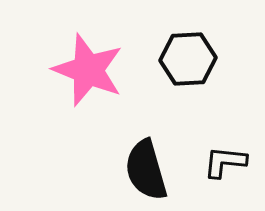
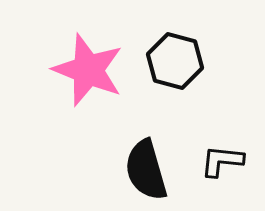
black hexagon: moved 13 px left, 2 px down; rotated 18 degrees clockwise
black L-shape: moved 3 px left, 1 px up
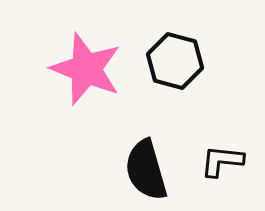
pink star: moved 2 px left, 1 px up
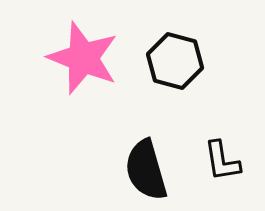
pink star: moved 3 px left, 11 px up
black L-shape: rotated 105 degrees counterclockwise
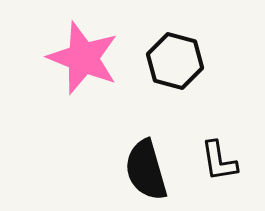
black L-shape: moved 3 px left
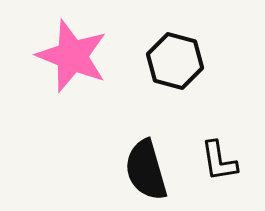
pink star: moved 11 px left, 2 px up
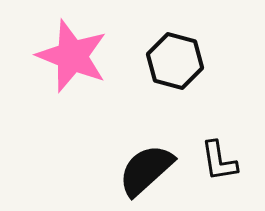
black semicircle: rotated 64 degrees clockwise
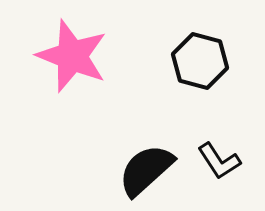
black hexagon: moved 25 px right
black L-shape: rotated 24 degrees counterclockwise
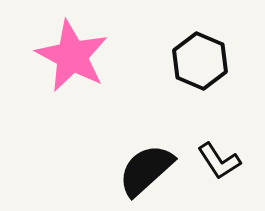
pink star: rotated 6 degrees clockwise
black hexagon: rotated 8 degrees clockwise
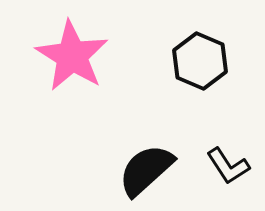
pink star: rotated 4 degrees clockwise
black L-shape: moved 9 px right, 5 px down
